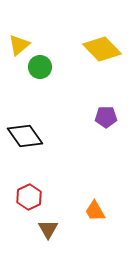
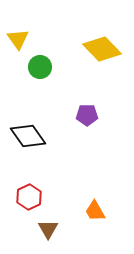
yellow triangle: moved 1 px left, 6 px up; rotated 25 degrees counterclockwise
purple pentagon: moved 19 px left, 2 px up
black diamond: moved 3 px right
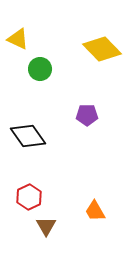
yellow triangle: rotated 30 degrees counterclockwise
green circle: moved 2 px down
brown triangle: moved 2 px left, 3 px up
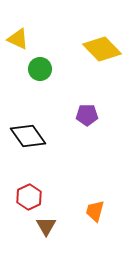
orange trapezoid: rotated 45 degrees clockwise
